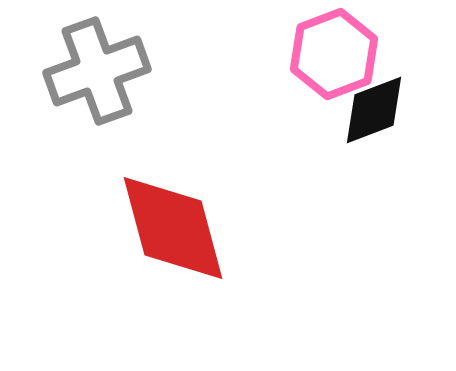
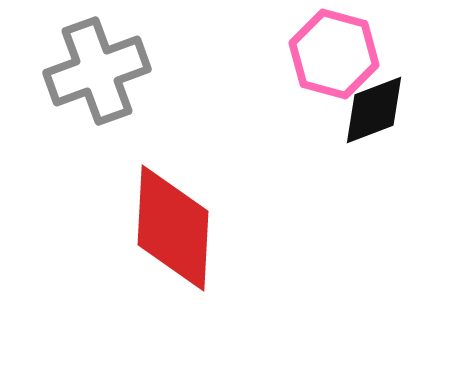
pink hexagon: rotated 24 degrees counterclockwise
red diamond: rotated 18 degrees clockwise
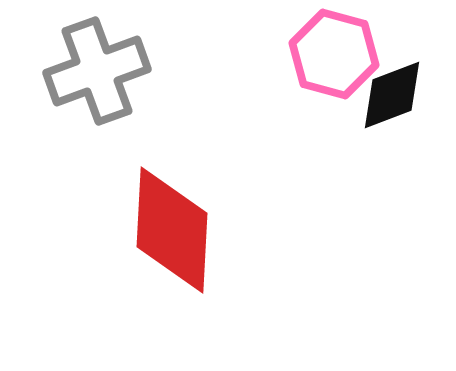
black diamond: moved 18 px right, 15 px up
red diamond: moved 1 px left, 2 px down
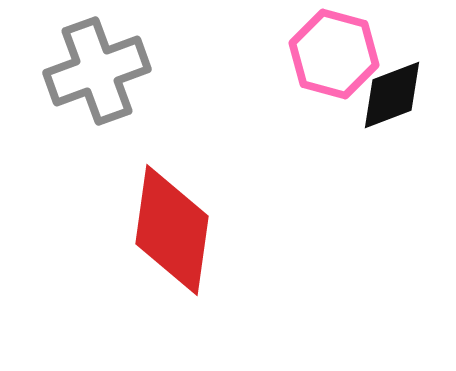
red diamond: rotated 5 degrees clockwise
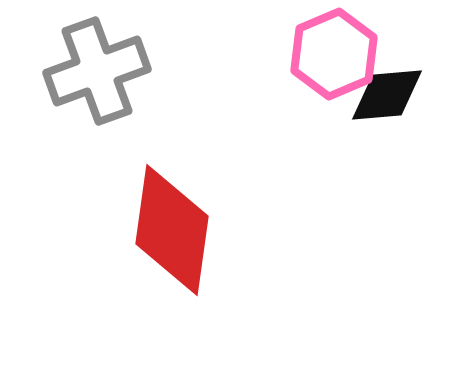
pink hexagon: rotated 22 degrees clockwise
black diamond: moved 5 px left; rotated 16 degrees clockwise
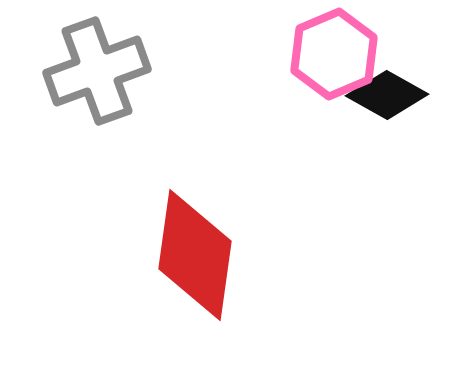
black diamond: rotated 34 degrees clockwise
red diamond: moved 23 px right, 25 px down
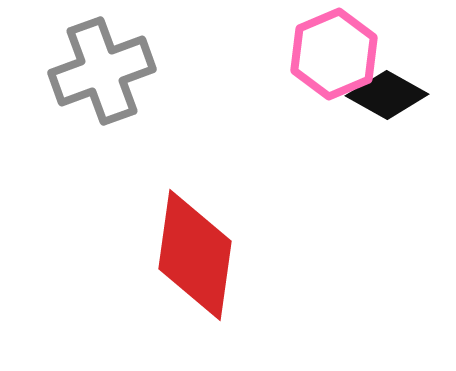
gray cross: moved 5 px right
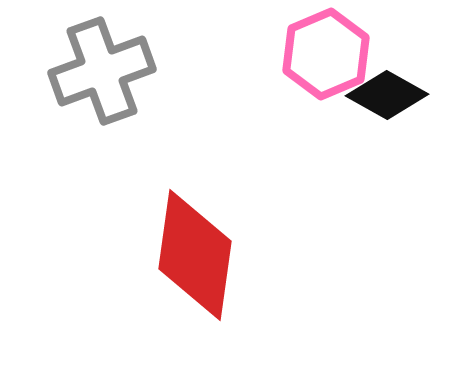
pink hexagon: moved 8 px left
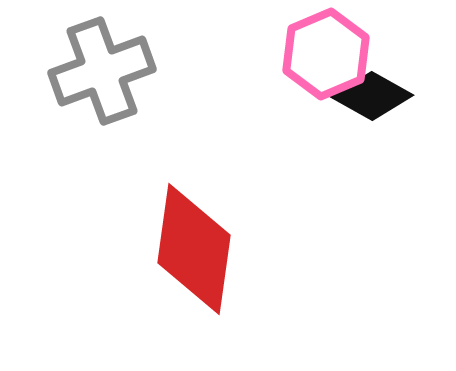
black diamond: moved 15 px left, 1 px down
red diamond: moved 1 px left, 6 px up
